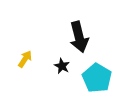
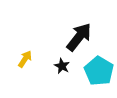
black arrow: rotated 128 degrees counterclockwise
cyan pentagon: moved 2 px right, 7 px up
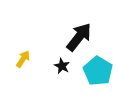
yellow arrow: moved 2 px left
cyan pentagon: moved 1 px left
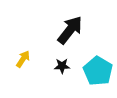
black arrow: moved 9 px left, 7 px up
black star: rotated 28 degrees counterclockwise
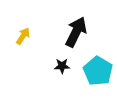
black arrow: moved 6 px right, 2 px down; rotated 12 degrees counterclockwise
yellow arrow: moved 23 px up
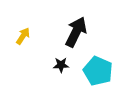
black star: moved 1 px left, 1 px up
cyan pentagon: rotated 8 degrees counterclockwise
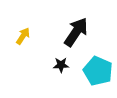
black arrow: rotated 8 degrees clockwise
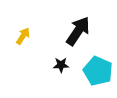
black arrow: moved 2 px right, 1 px up
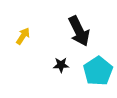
black arrow: moved 1 px right; rotated 120 degrees clockwise
cyan pentagon: rotated 16 degrees clockwise
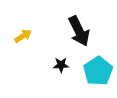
yellow arrow: rotated 24 degrees clockwise
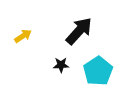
black arrow: rotated 112 degrees counterclockwise
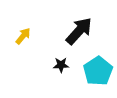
yellow arrow: rotated 18 degrees counterclockwise
